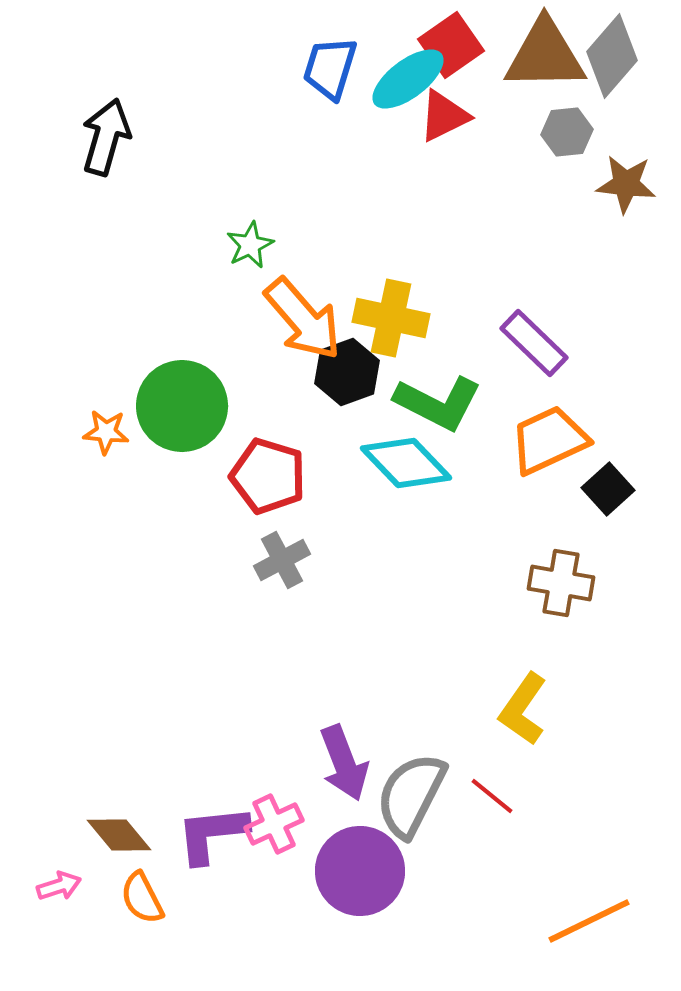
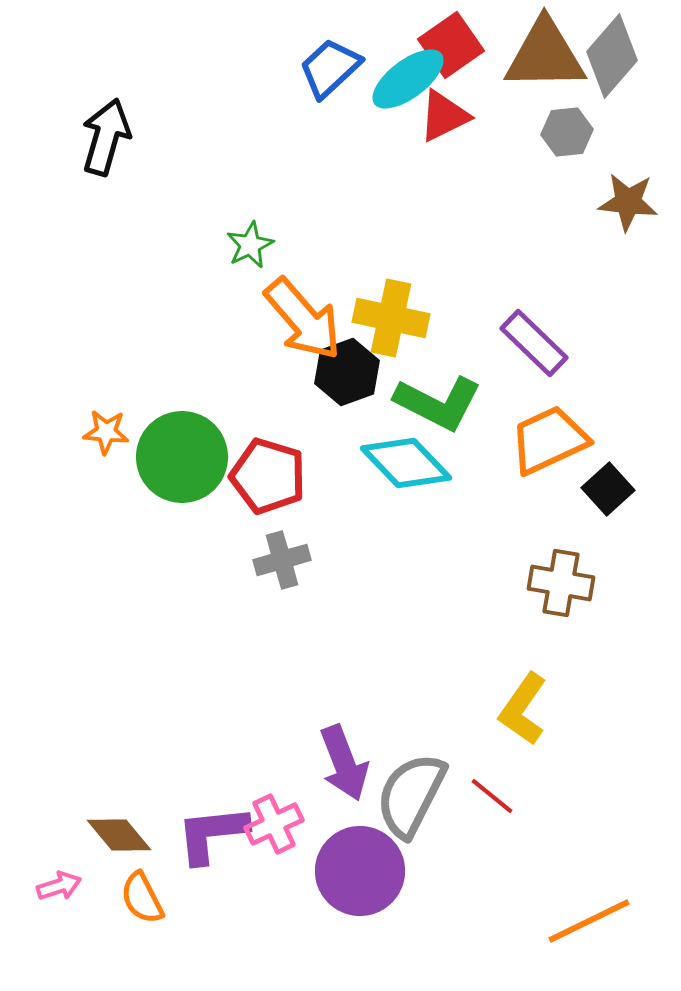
blue trapezoid: rotated 30 degrees clockwise
brown star: moved 2 px right, 18 px down
green circle: moved 51 px down
gray cross: rotated 12 degrees clockwise
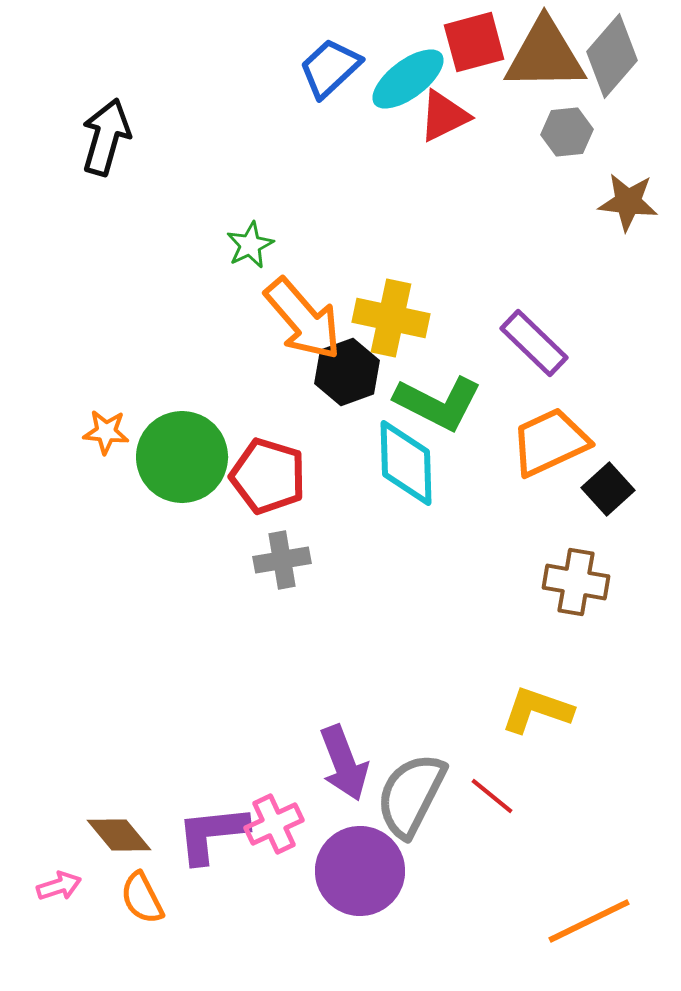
red square: moved 23 px right, 3 px up; rotated 20 degrees clockwise
orange trapezoid: moved 1 px right, 2 px down
cyan diamond: rotated 42 degrees clockwise
gray cross: rotated 6 degrees clockwise
brown cross: moved 15 px right, 1 px up
yellow L-shape: moved 14 px right, 1 px down; rotated 74 degrees clockwise
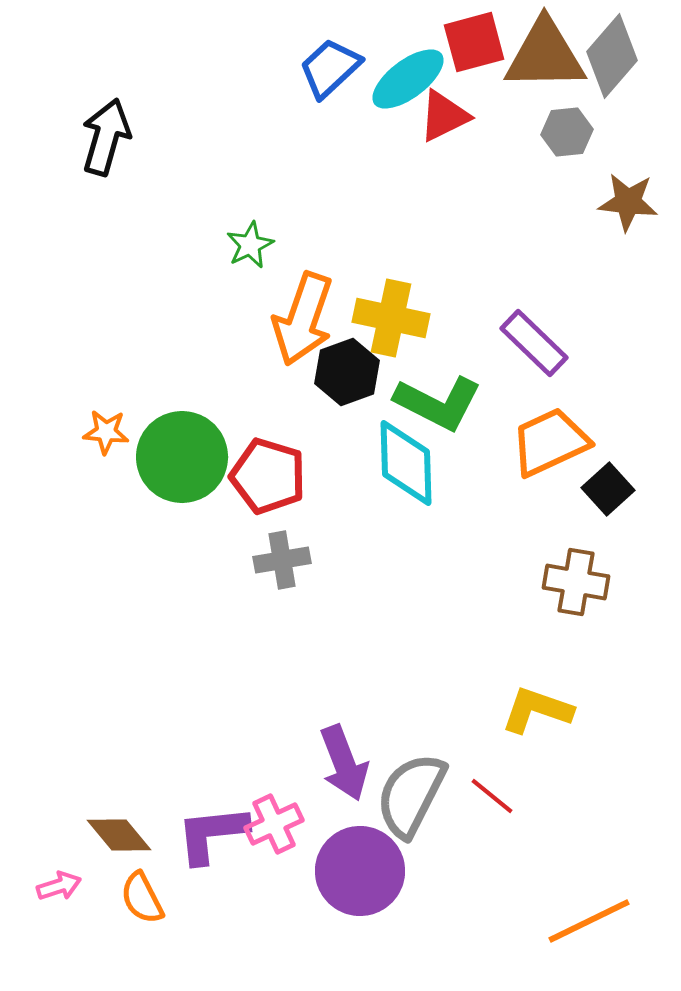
orange arrow: rotated 60 degrees clockwise
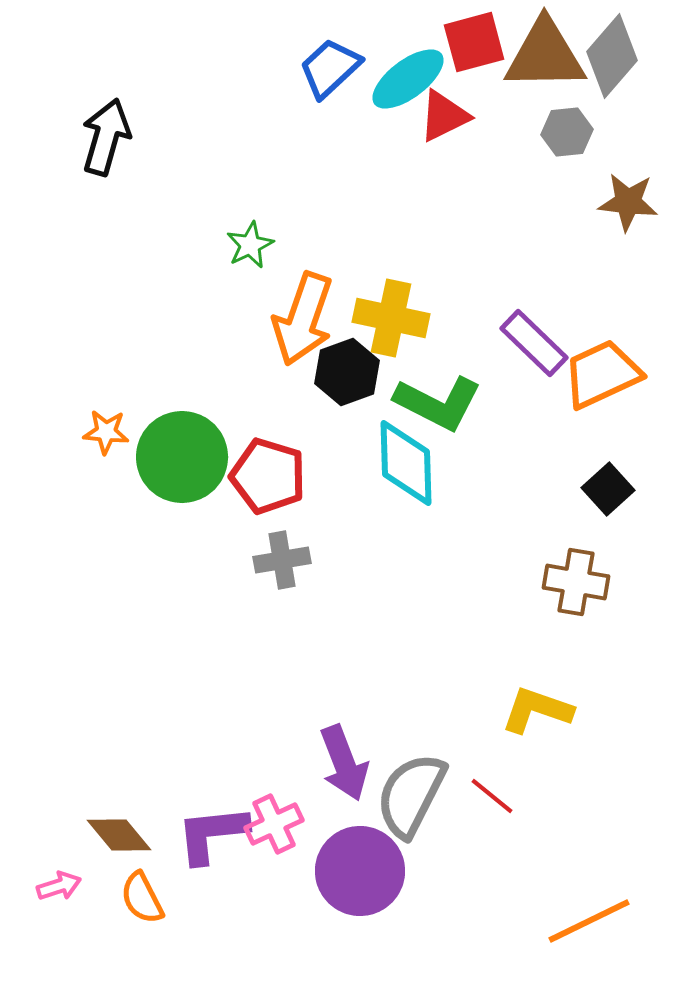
orange trapezoid: moved 52 px right, 68 px up
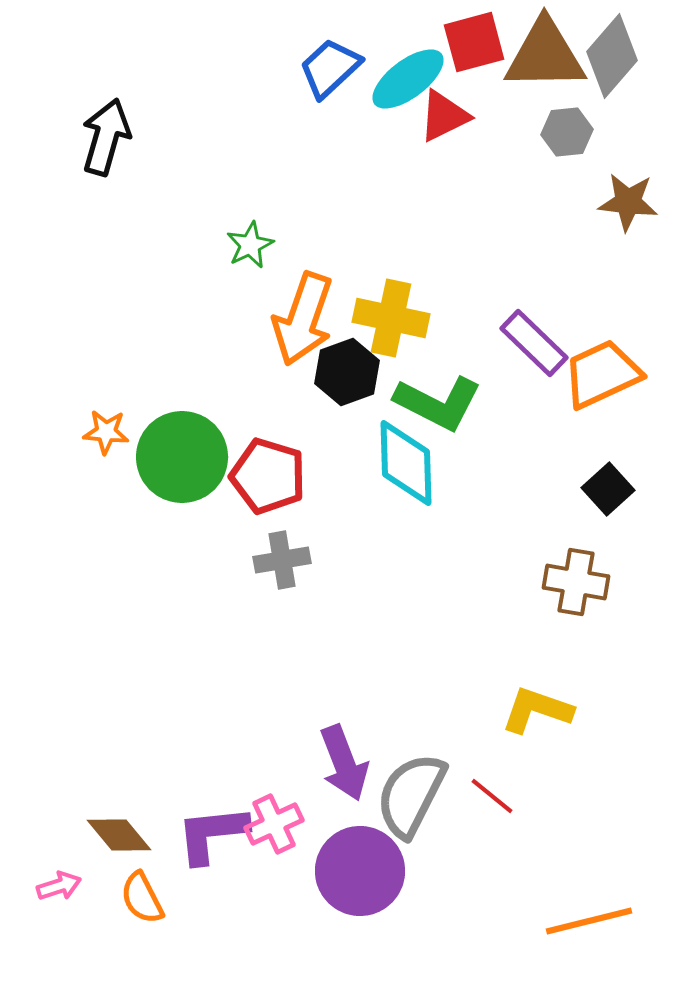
orange line: rotated 12 degrees clockwise
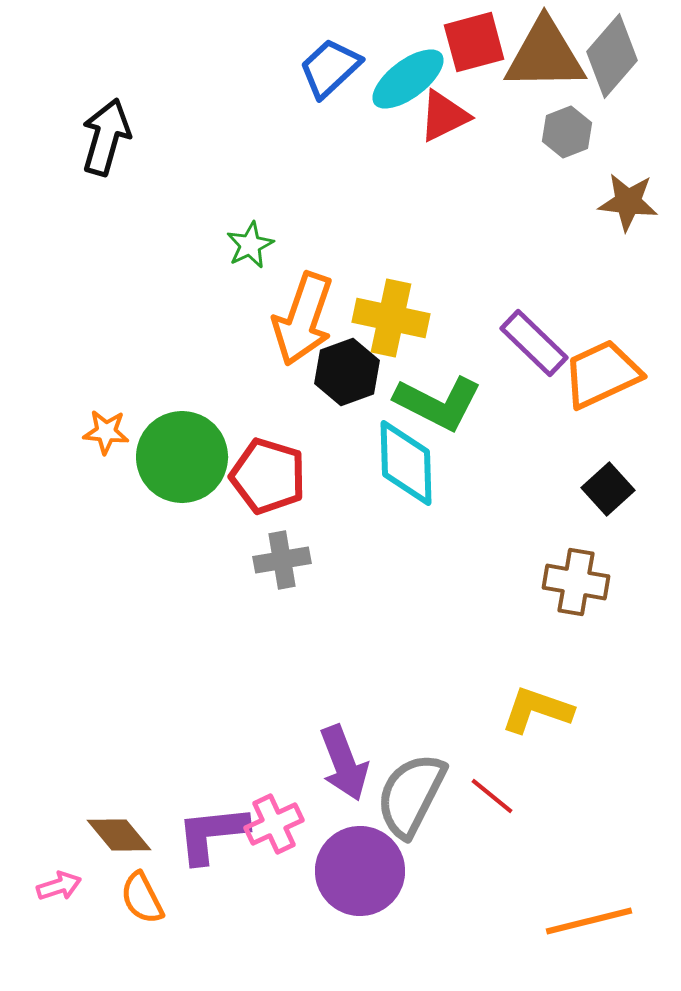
gray hexagon: rotated 15 degrees counterclockwise
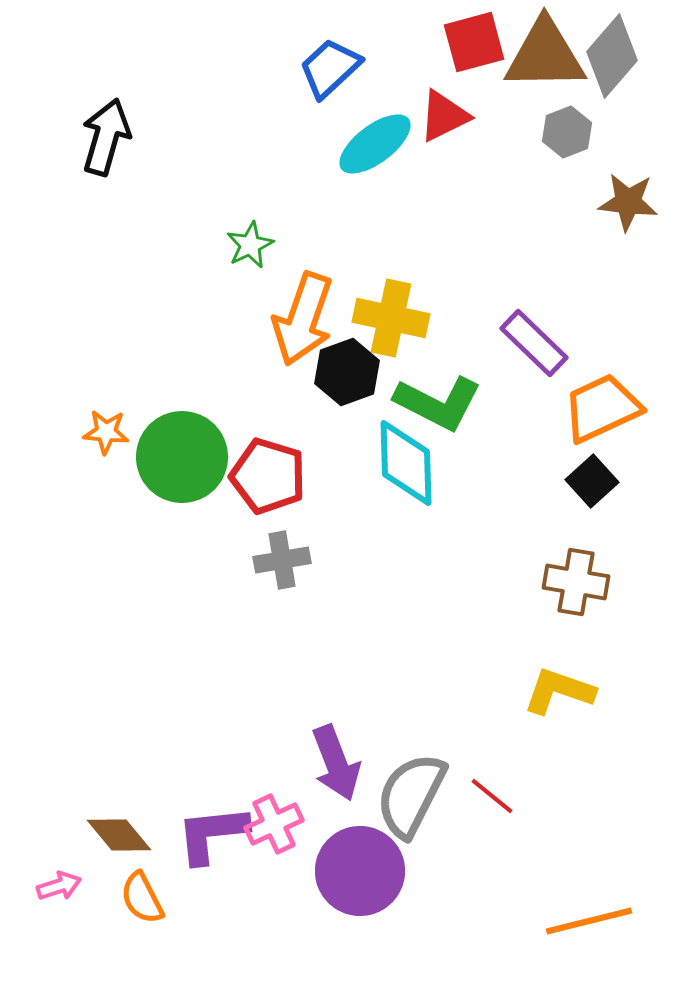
cyan ellipse: moved 33 px left, 65 px down
orange trapezoid: moved 34 px down
black square: moved 16 px left, 8 px up
yellow L-shape: moved 22 px right, 19 px up
purple arrow: moved 8 px left
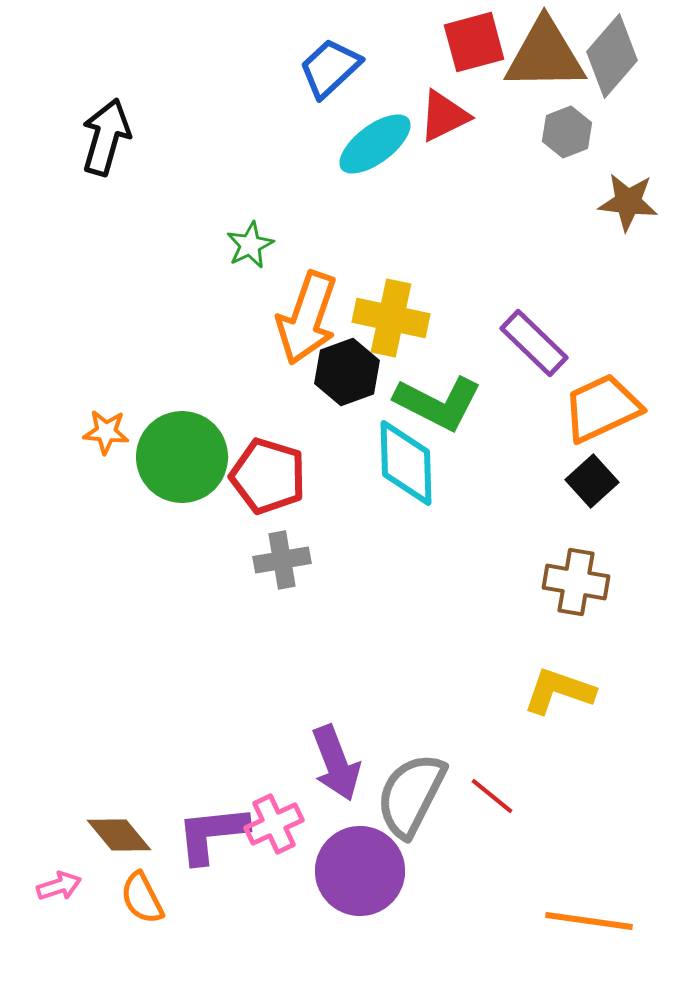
orange arrow: moved 4 px right, 1 px up
orange line: rotated 22 degrees clockwise
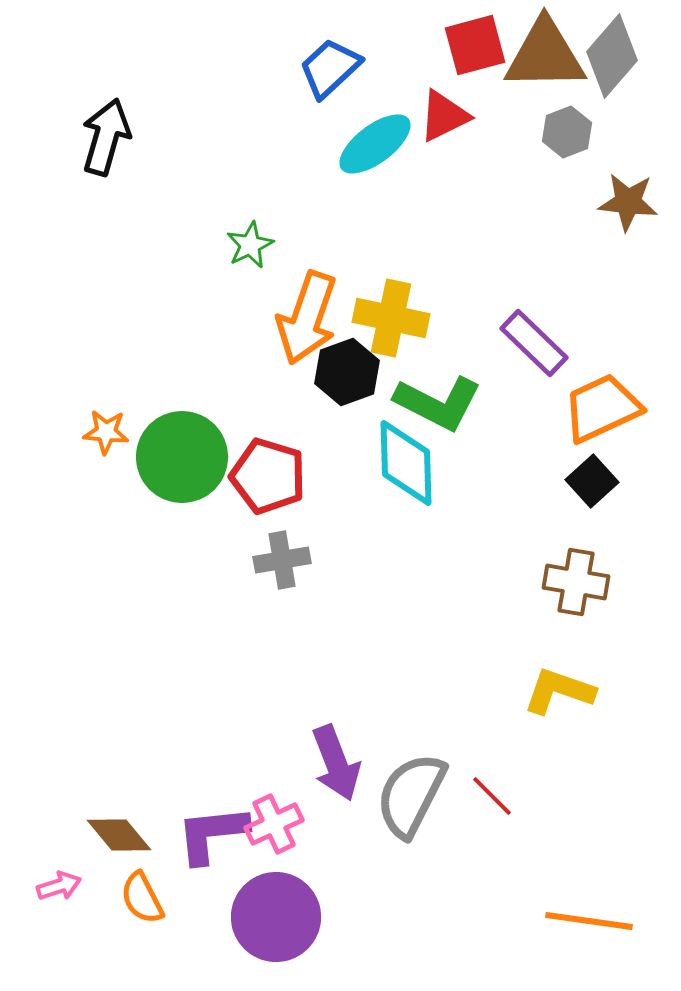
red square: moved 1 px right, 3 px down
red line: rotated 6 degrees clockwise
purple circle: moved 84 px left, 46 px down
